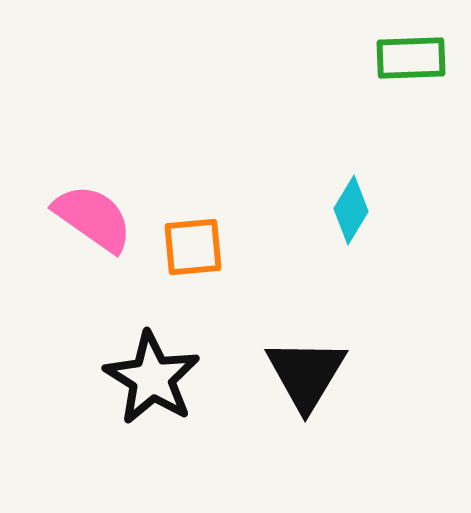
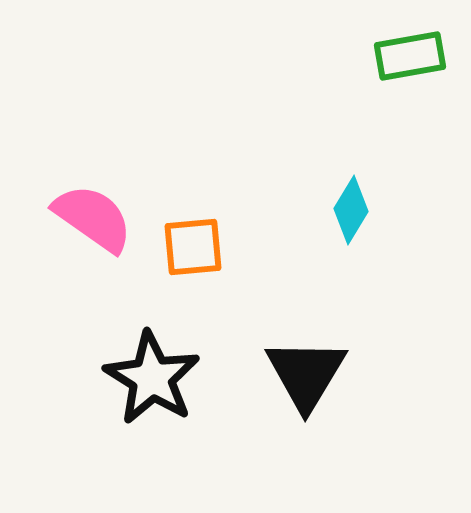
green rectangle: moved 1 px left, 2 px up; rotated 8 degrees counterclockwise
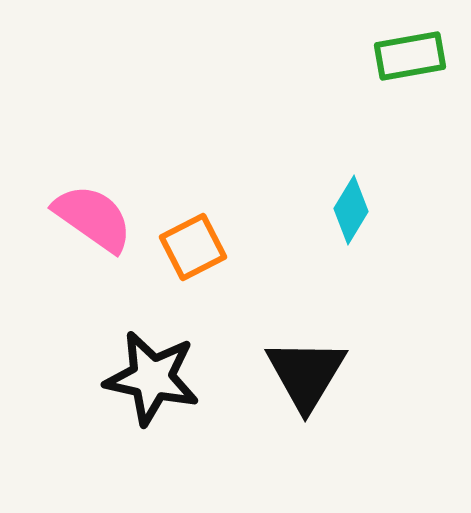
orange square: rotated 22 degrees counterclockwise
black star: rotated 20 degrees counterclockwise
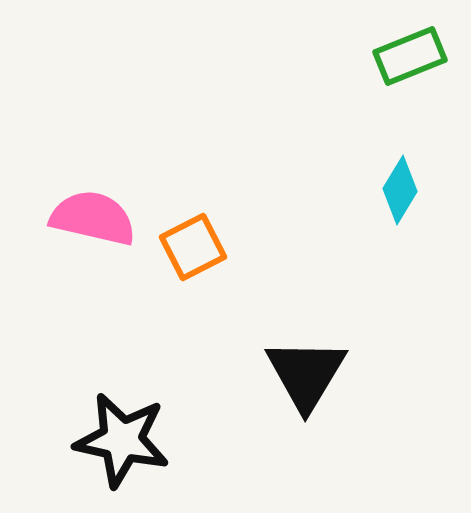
green rectangle: rotated 12 degrees counterclockwise
cyan diamond: moved 49 px right, 20 px up
pink semicircle: rotated 22 degrees counterclockwise
black star: moved 30 px left, 62 px down
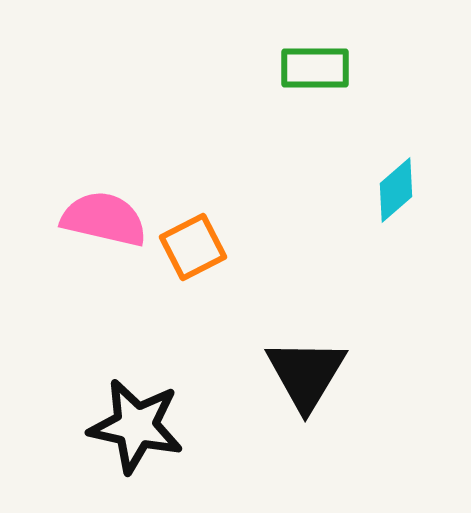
green rectangle: moved 95 px left, 12 px down; rotated 22 degrees clockwise
cyan diamond: moved 4 px left; rotated 18 degrees clockwise
pink semicircle: moved 11 px right, 1 px down
black star: moved 14 px right, 14 px up
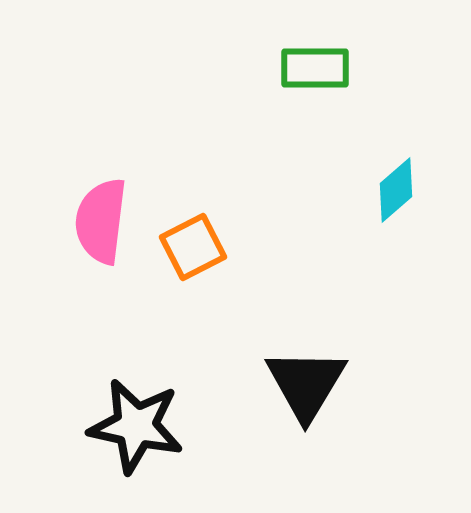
pink semicircle: moved 3 px left, 2 px down; rotated 96 degrees counterclockwise
black triangle: moved 10 px down
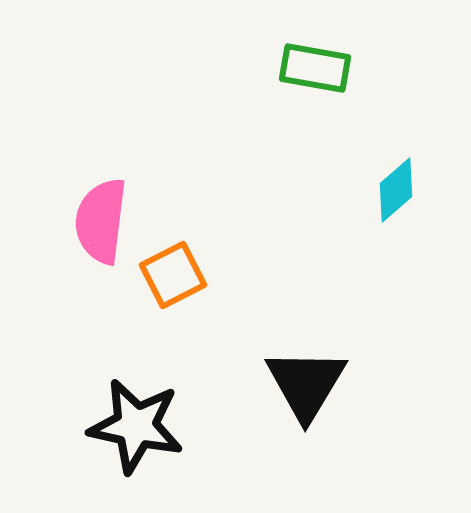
green rectangle: rotated 10 degrees clockwise
orange square: moved 20 px left, 28 px down
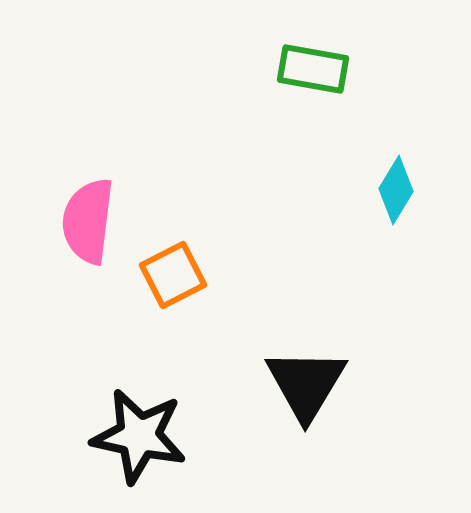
green rectangle: moved 2 px left, 1 px down
cyan diamond: rotated 18 degrees counterclockwise
pink semicircle: moved 13 px left
black star: moved 3 px right, 10 px down
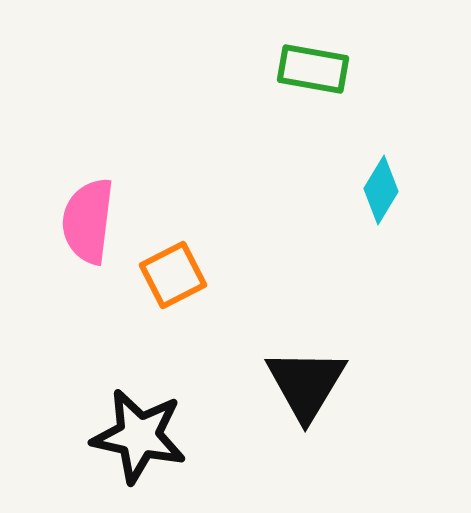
cyan diamond: moved 15 px left
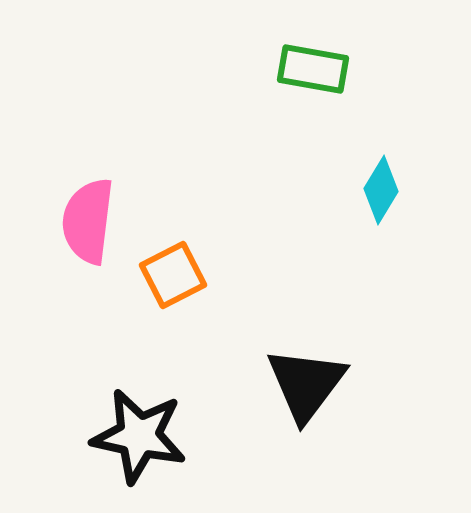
black triangle: rotated 6 degrees clockwise
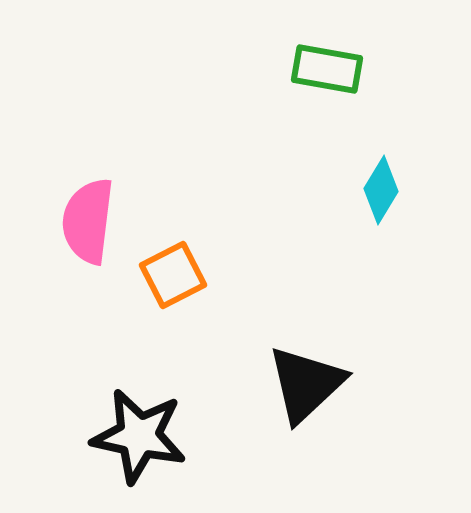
green rectangle: moved 14 px right
black triangle: rotated 10 degrees clockwise
